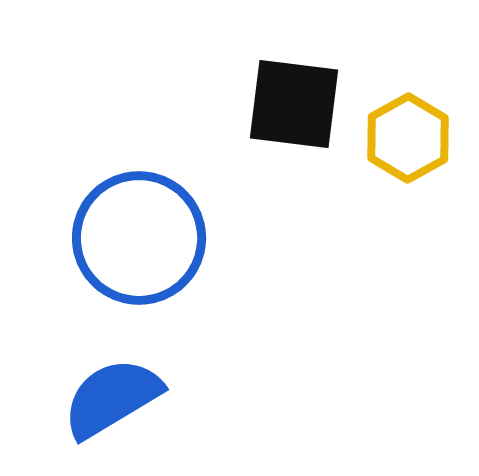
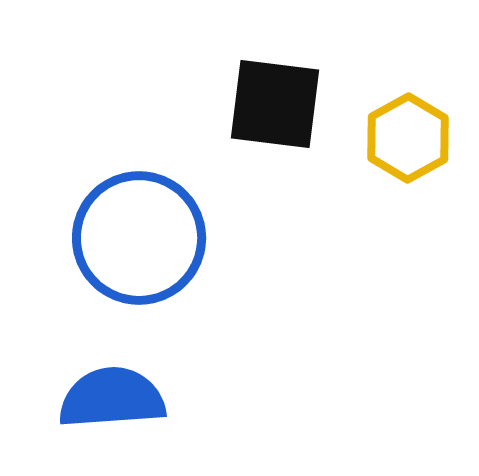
black square: moved 19 px left
blue semicircle: rotated 27 degrees clockwise
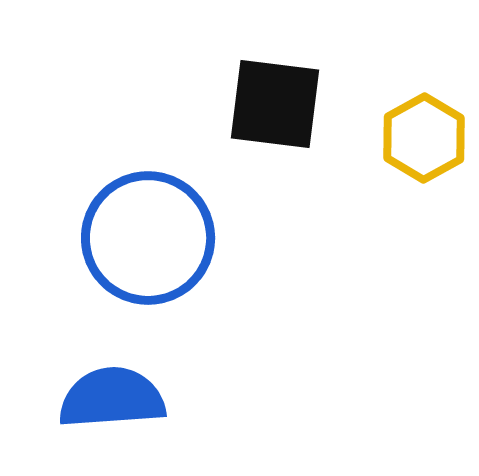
yellow hexagon: moved 16 px right
blue circle: moved 9 px right
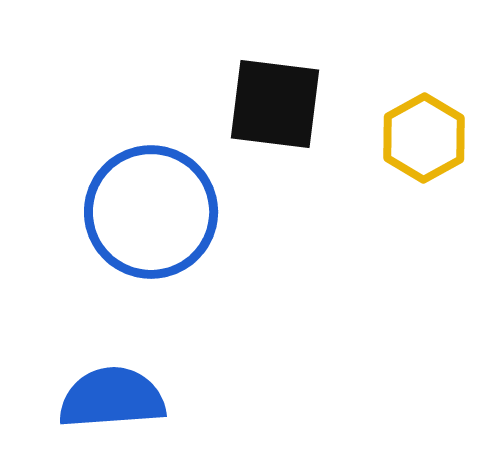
blue circle: moved 3 px right, 26 px up
